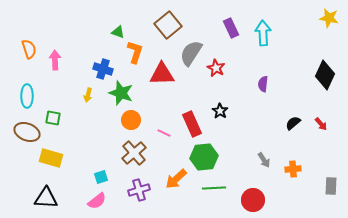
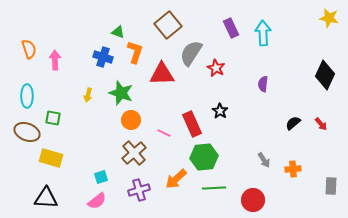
blue cross: moved 12 px up
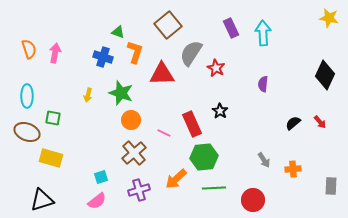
pink arrow: moved 7 px up; rotated 12 degrees clockwise
red arrow: moved 1 px left, 2 px up
black triangle: moved 4 px left, 2 px down; rotated 20 degrees counterclockwise
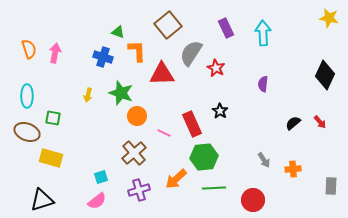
purple rectangle: moved 5 px left
orange L-shape: moved 2 px right, 1 px up; rotated 20 degrees counterclockwise
orange circle: moved 6 px right, 4 px up
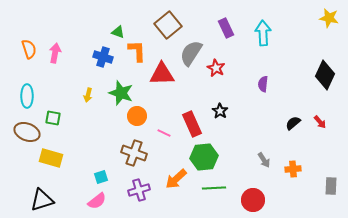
brown cross: rotated 30 degrees counterclockwise
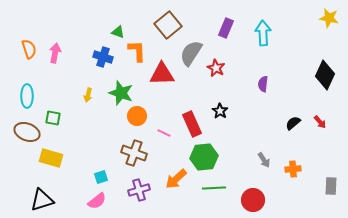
purple rectangle: rotated 48 degrees clockwise
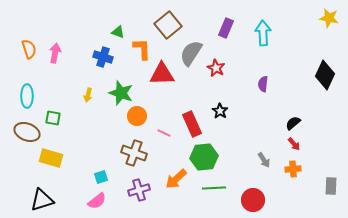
orange L-shape: moved 5 px right, 2 px up
red arrow: moved 26 px left, 22 px down
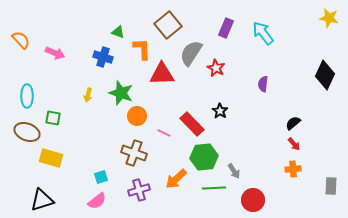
cyan arrow: rotated 35 degrees counterclockwise
orange semicircle: moved 8 px left, 9 px up; rotated 24 degrees counterclockwise
pink arrow: rotated 102 degrees clockwise
red rectangle: rotated 20 degrees counterclockwise
gray arrow: moved 30 px left, 11 px down
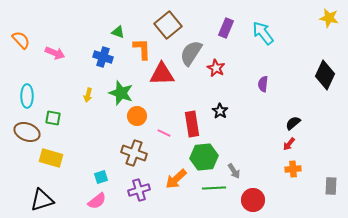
red rectangle: rotated 35 degrees clockwise
red arrow: moved 5 px left; rotated 80 degrees clockwise
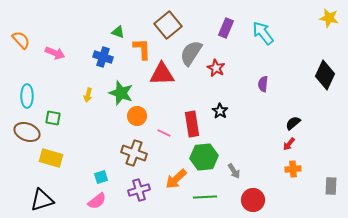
green line: moved 9 px left, 9 px down
